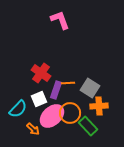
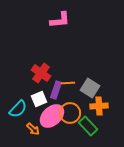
pink L-shape: rotated 105 degrees clockwise
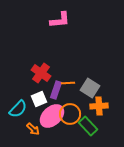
orange circle: moved 1 px down
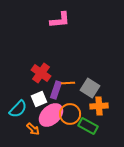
pink ellipse: moved 1 px left, 1 px up
green rectangle: rotated 18 degrees counterclockwise
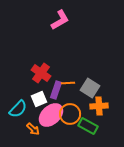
pink L-shape: rotated 25 degrees counterclockwise
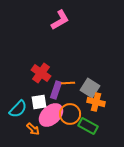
white square: moved 3 px down; rotated 14 degrees clockwise
orange cross: moved 3 px left, 4 px up; rotated 18 degrees clockwise
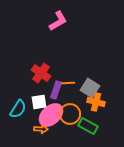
pink L-shape: moved 2 px left, 1 px down
cyan semicircle: rotated 12 degrees counterclockwise
orange arrow: moved 8 px right; rotated 40 degrees counterclockwise
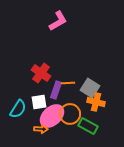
pink ellipse: moved 1 px right, 1 px down
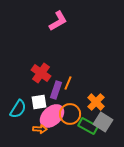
orange line: rotated 64 degrees counterclockwise
gray square: moved 13 px right, 34 px down
orange cross: rotated 30 degrees clockwise
orange arrow: moved 1 px left
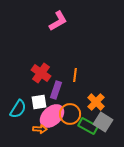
orange line: moved 7 px right, 8 px up; rotated 16 degrees counterclockwise
